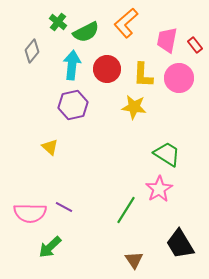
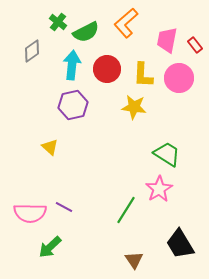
gray diamond: rotated 15 degrees clockwise
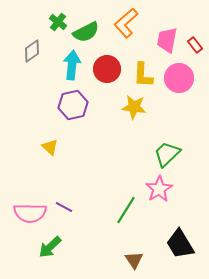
green trapezoid: rotated 76 degrees counterclockwise
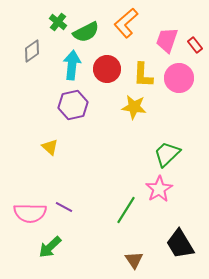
pink trapezoid: rotated 8 degrees clockwise
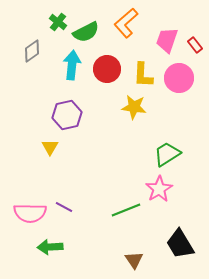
purple hexagon: moved 6 px left, 10 px down
yellow triangle: rotated 18 degrees clockwise
green trapezoid: rotated 12 degrees clockwise
green line: rotated 36 degrees clockwise
green arrow: rotated 40 degrees clockwise
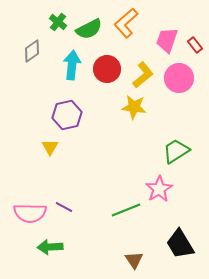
green semicircle: moved 3 px right, 3 px up
yellow L-shape: rotated 132 degrees counterclockwise
green trapezoid: moved 9 px right, 3 px up
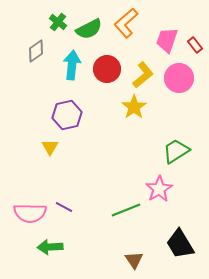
gray diamond: moved 4 px right
yellow star: rotated 30 degrees clockwise
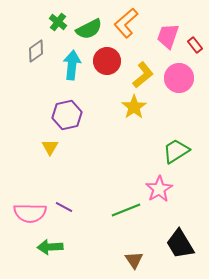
pink trapezoid: moved 1 px right, 4 px up
red circle: moved 8 px up
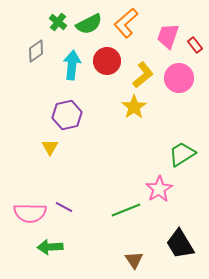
green semicircle: moved 5 px up
green trapezoid: moved 6 px right, 3 px down
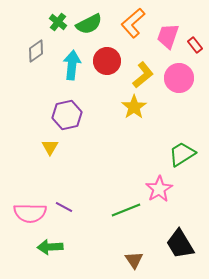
orange L-shape: moved 7 px right
